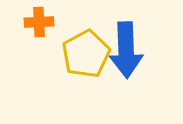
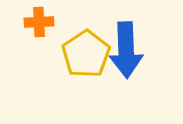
yellow pentagon: rotated 6 degrees counterclockwise
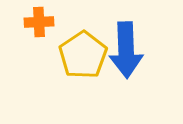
yellow pentagon: moved 3 px left, 1 px down
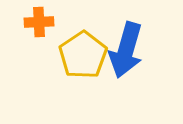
blue arrow: rotated 18 degrees clockwise
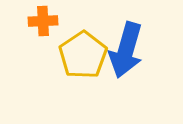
orange cross: moved 4 px right, 1 px up
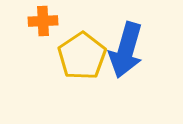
yellow pentagon: moved 1 px left, 1 px down
